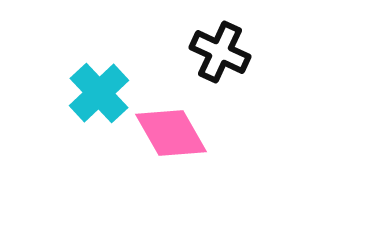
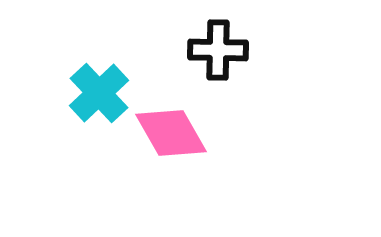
black cross: moved 2 px left, 2 px up; rotated 24 degrees counterclockwise
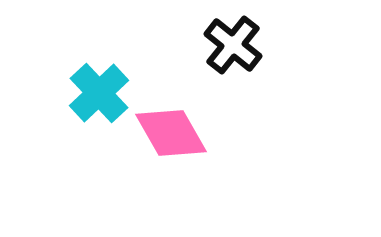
black cross: moved 15 px right, 5 px up; rotated 38 degrees clockwise
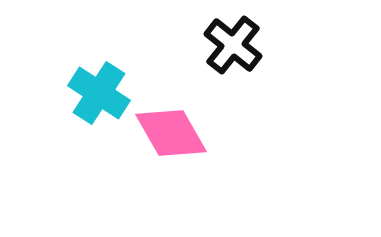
cyan cross: rotated 14 degrees counterclockwise
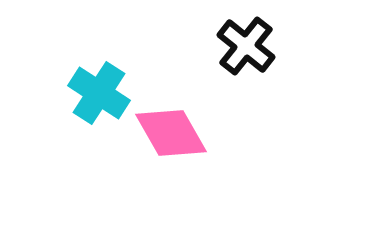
black cross: moved 13 px right, 1 px down
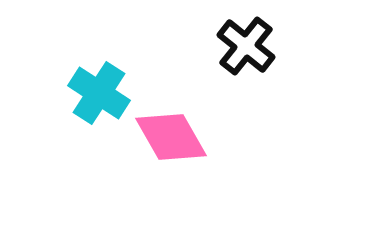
pink diamond: moved 4 px down
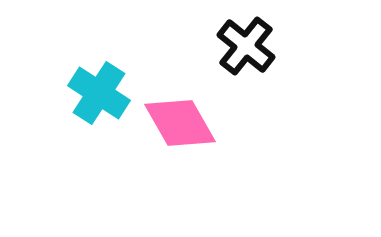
pink diamond: moved 9 px right, 14 px up
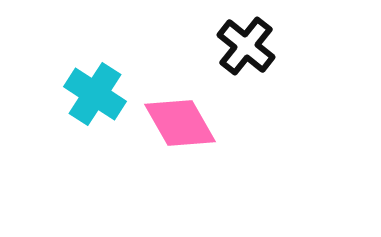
cyan cross: moved 4 px left, 1 px down
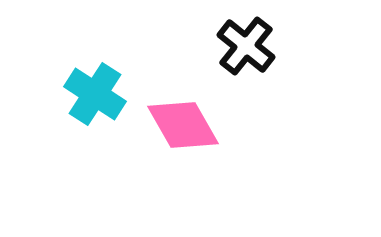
pink diamond: moved 3 px right, 2 px down
